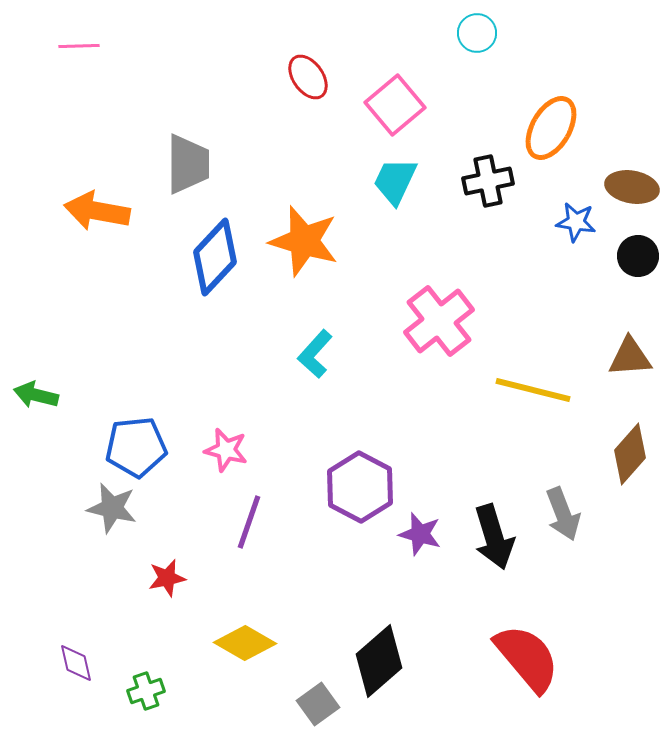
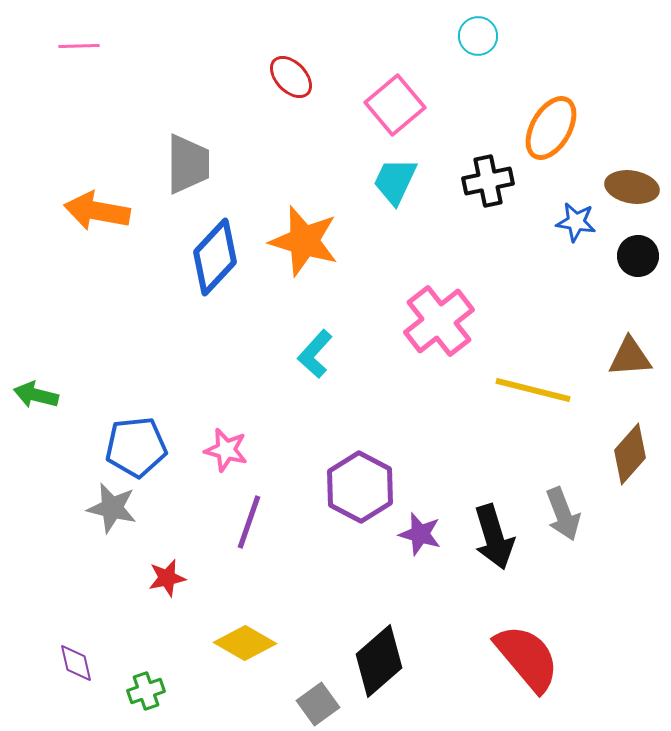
cyan circle: moved 1 px right, 3 px down
red ellipse: moved 17 px left; rotated 9 degrees counterclockwise
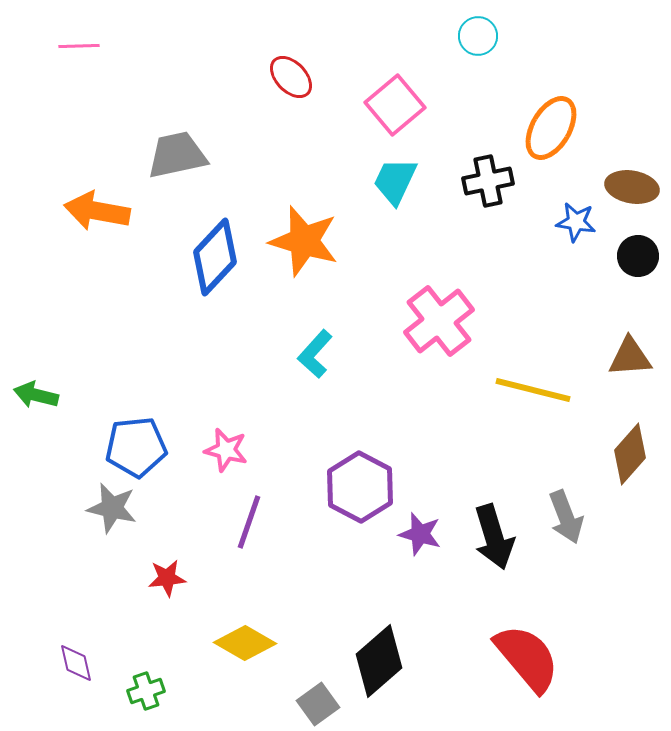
gray trapezoid: moved 11 px left, 9 px up; rotated 102 degrees counterclockwise
gray arrow: moved 3 px right, 3 px down
red star: rotated 6 degrees clockwise
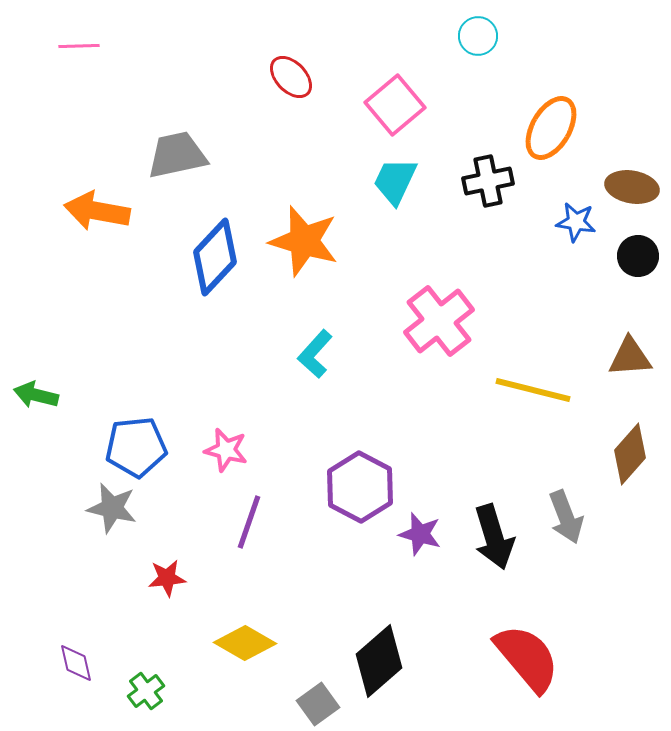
green cross: rotated 18 degrees counterclockwise
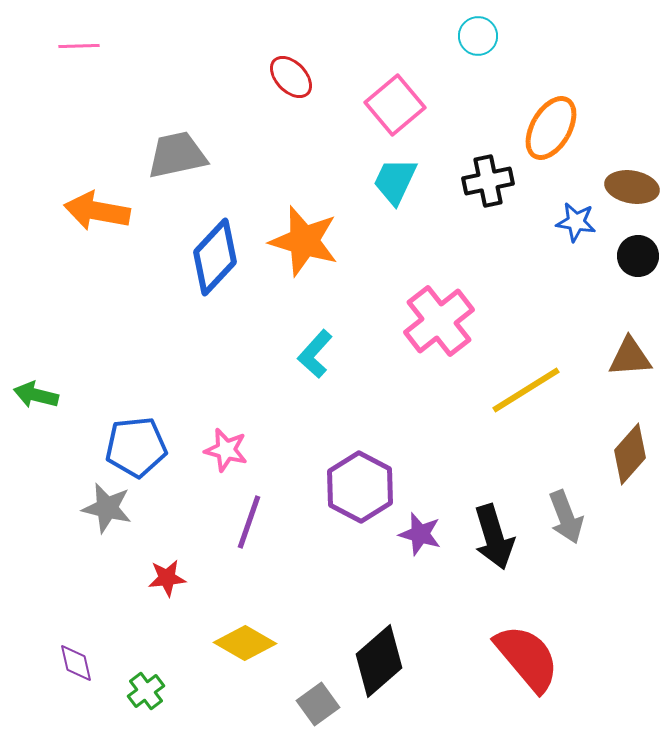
yellow line: moved 7 px left; rotated 46 degrees counterclockwise
gray star: moved 5 px left
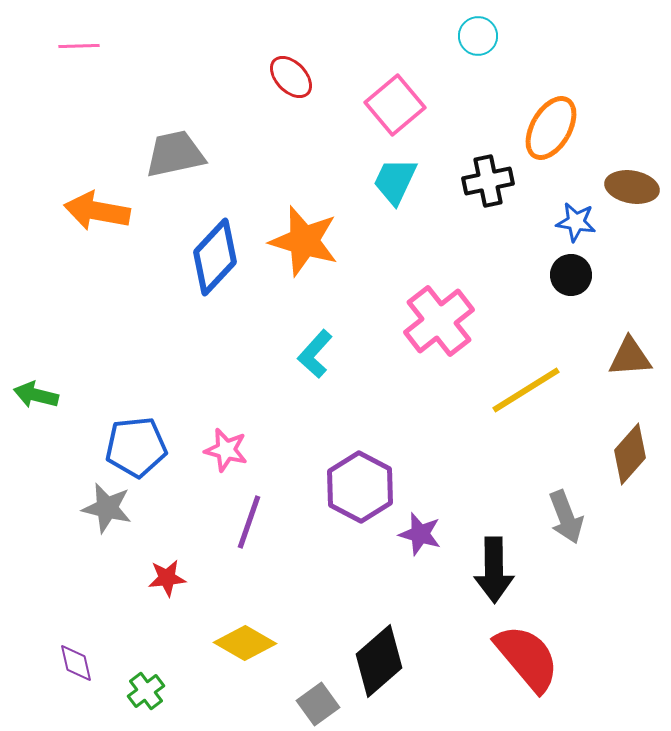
gray trapezoid: moved 2 px left, 1 px up
black circle: moved 67 px left, 19 px down
black arrow: moved 33 px down; rotated 16 degrees clockwise
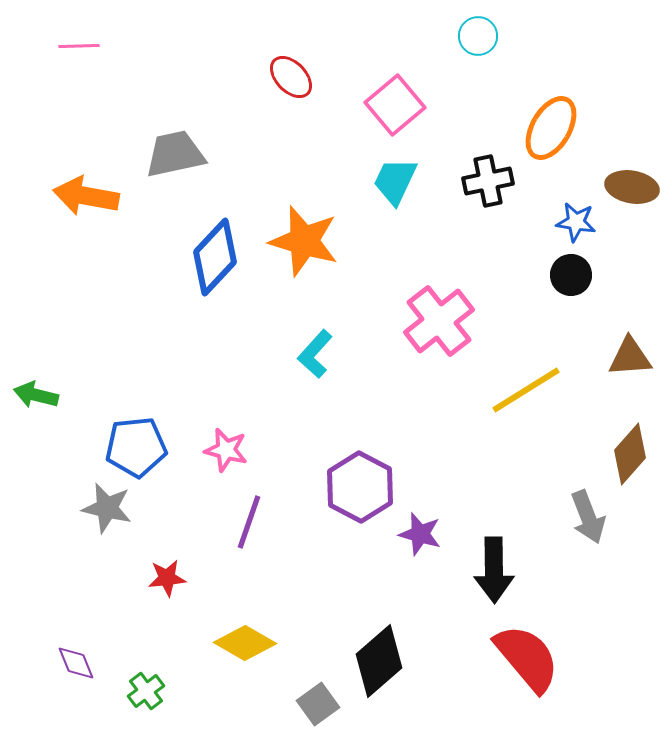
orange arrow: moved 11 px left, 15 px up
gray arrow: moved 22 px right
purple diamond: rotated 9 degrees counterclockwise
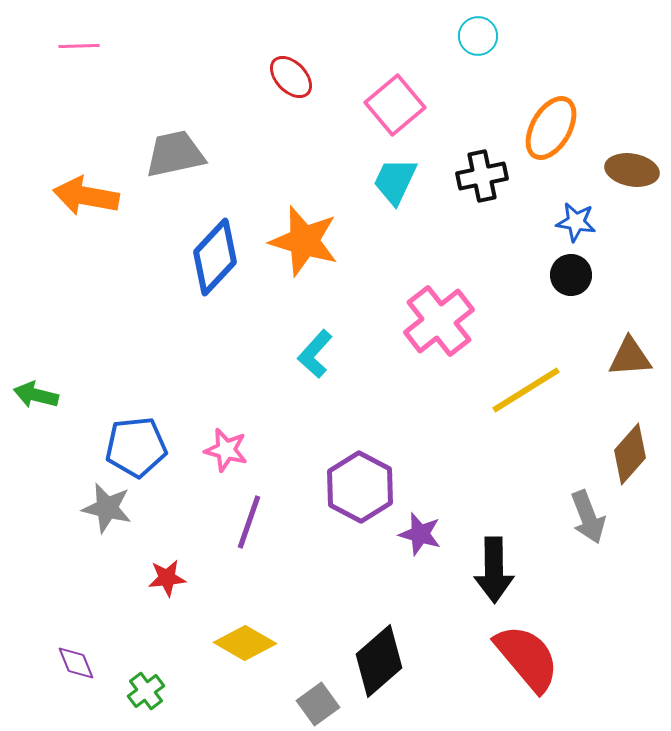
black cross: moved 6 px left, 5 px up
brown ellipse: moved 17 px up
